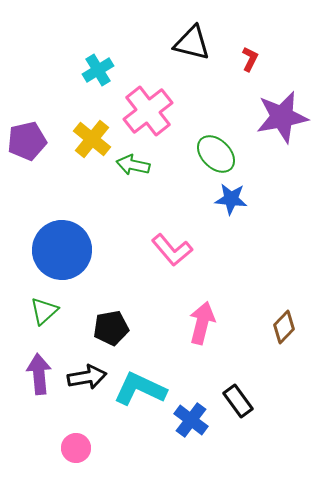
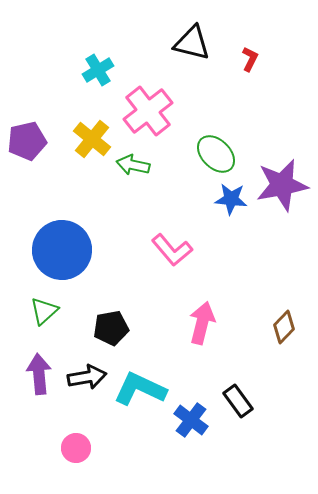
purple star: moved 68 px down
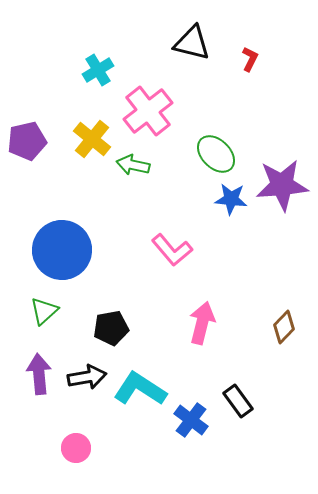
purple star: rotated 6 degrees clockwise
cyan L-shape: rotated 8 degrees clockwise
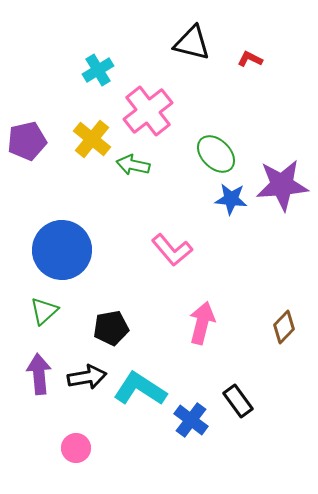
red L-shape: rotated 90 degrees counterclockwise
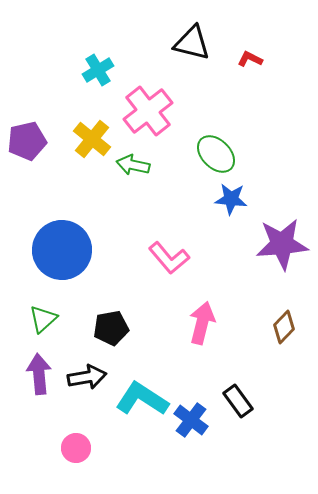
purple star: moved 59 px down
pink L-shape: moved 3 px left, 8 px down
green triangle: moved 1 px left, 8 px down
cyan L-shape: moved 2 px right, 10 px down
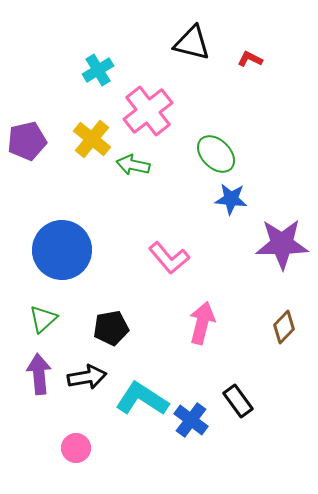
purple star: rotated 4 degrees clockwise
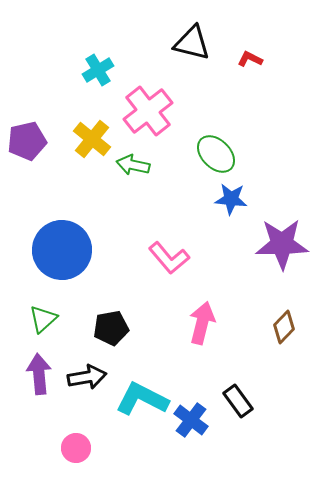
cyan L-shape: rotated 6 degrees counterclockwise
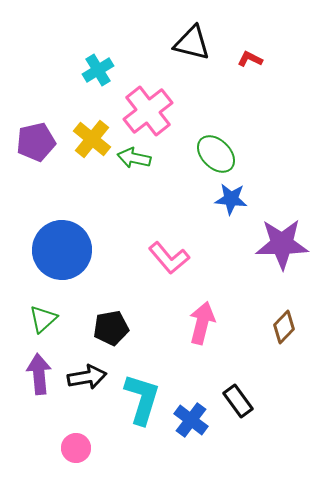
purple pentagon: moved 9 px right, 1 px down
green arrow: moved 1 px right, 7 px up
cyan L-shape: rotated 80 degrees clockwise
